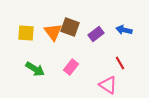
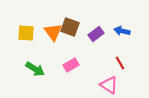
blue arrow: moved 2 px left, 1 px down
pink rectangle: moved 2 px up; rotated 21 degrees clockwise
pink triangle: moved 1 px right
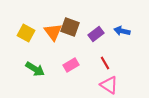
yellow square: rotated 24 degrees clockwise
red line: moved 15 px left
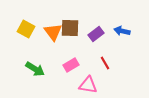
brown square: moved 1 px down; rotated 18 degrees counterclockwise
yellow square: moved 4 px up
pink triangle: moved 21 px left; rotated 24 degrees counterclockwise
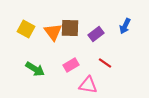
blue arrow: moved 3 px right, 5 px up; rotated 77 degrees counterclockwise
red line: rotated 24 degrees counterclockwise
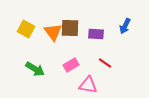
purple rectangle: rotated 42 degrees clockwise
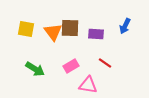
yellow square: rotated 18 degrees counterclockwise
pink rectangle: moved 1 px down
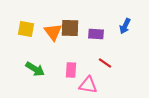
pink rectangle: moved 4 px down; rotated 56 degrees counterclockwise
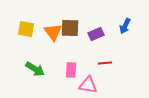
purple rectangle: rotated 28 degrees counterclockwise
red line: rotated 40 degrees counterclockwise
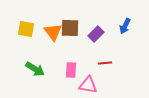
purple rectangle: rotated 21 degrees counterclockwise
